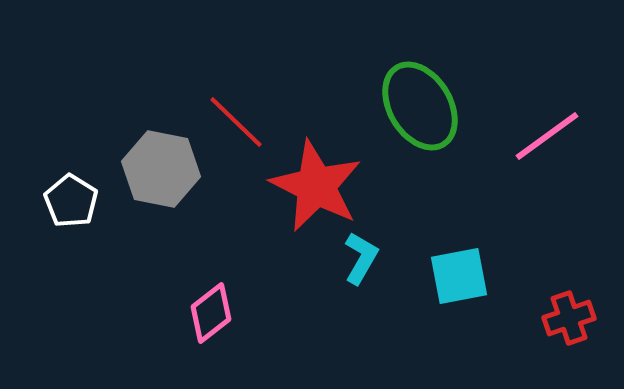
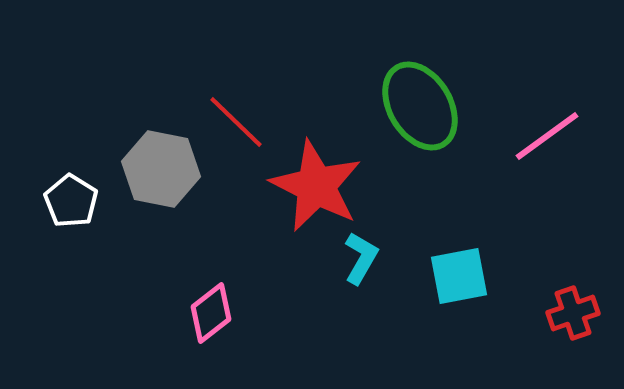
red cross: moved 4 px right, 5 px up
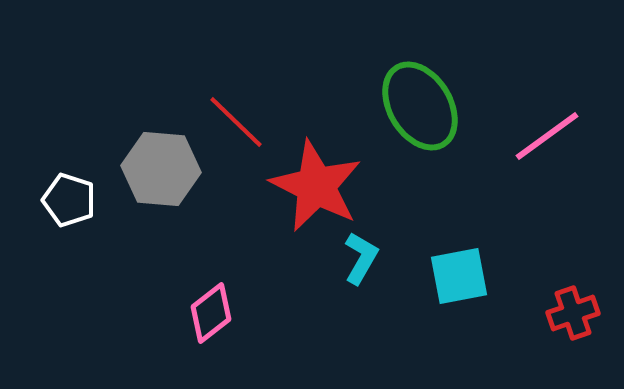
gray hexagon: rotated 6 degrees counterclockwise
white pentagon: moved 2 px left, 1 px up; rotated 14 degrees counterclockwise
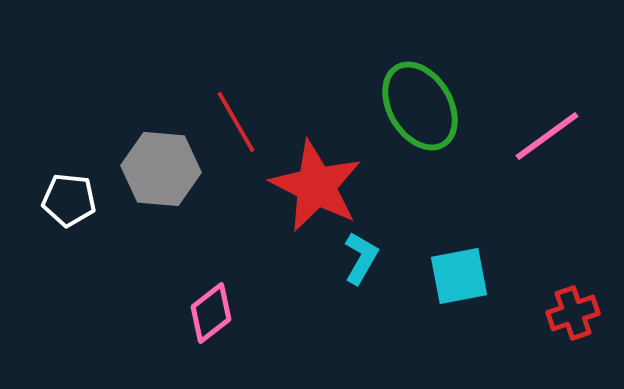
red line: rotated 16 degrees clockwise
white pentagon: rotated 12 degrees counterclockwise
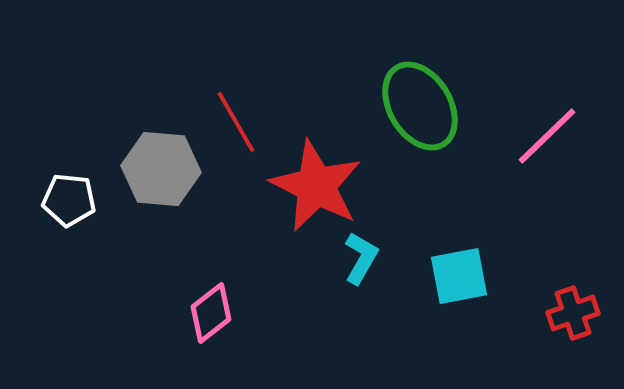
pink line: rotated 8 degrees counterclockwise
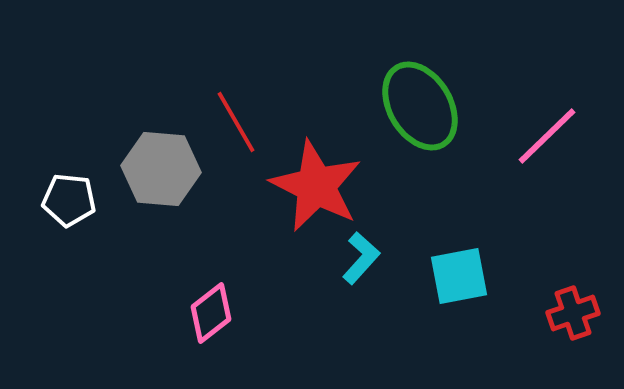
cyan L-shape: rotated 12 degrees clockwise
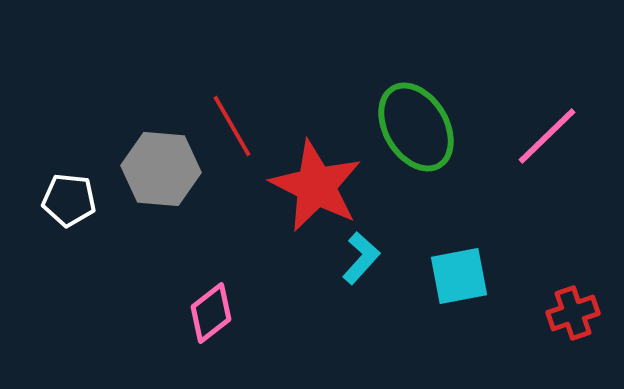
green ellipse: moved 4 px left, 21 px down
red line: moved 4 px left, 4 px down
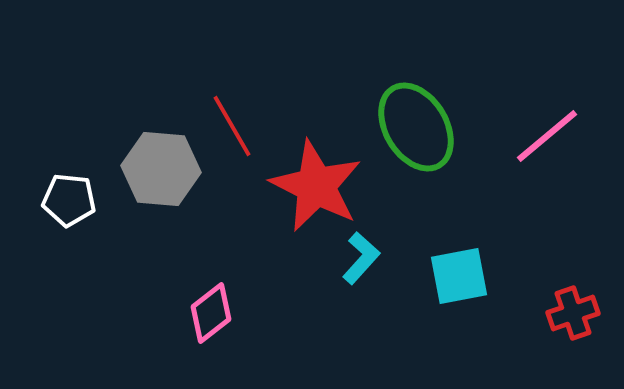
pink line: rotated 4 degrees clockwise
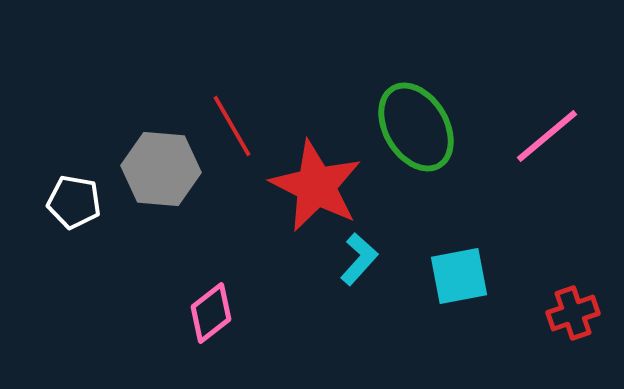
white pentagon: moved 5 px right, 2 px down; rotated 4 degrees clockwise
cyan L-shape: moved 2 px left, 1 px down
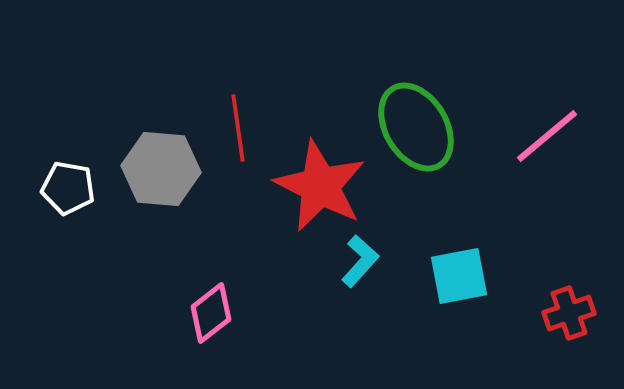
red line: moved 6 px right, 2 px down; rotated 22 degrees clockwise
red star: moved 4 px right
white pentagon: moved 6 px left, 14 px up
cyan L-shape: moved 1 px right, 2 px down
red cross: moved 4 px left
